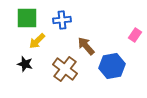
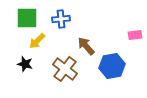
blue cross: moved 1 px left, 1 px up
pink rectangle: rotated 48 degrees clockwise
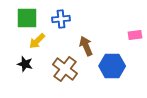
brown arrow: rotated 18 degrees clockwise
blue hexagon: rotated 10 degrees clockwise
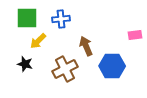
yellow arrow: moved 1 px right
brown cross: rotated 25 degrees clockwise
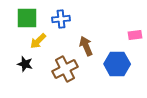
blue hexagon: moved 5 px right, 2 px up
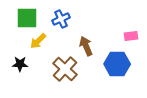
blue cross: rotated 18 degrees counterclockwise
pink rectangle: moved 4 px left, 1 px down
black star: moved 5 px left; rotated 14 degrees counterclockwise
brown cross: rotated 20 degrees counterclockwise
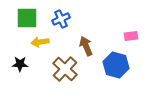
yellow arrow: moved 2 px right, 1 px down; rotated 36 degrees clockwise
blue hexagon: moved 1 px left, 1 px down; rotated 15 degrees clockwise
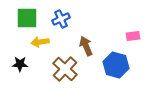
pink rectangle: moved 2 px right
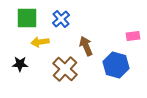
blue cross: rotated 18 degrees counterclockwise
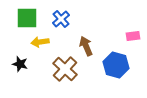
black star: rotated 14 degrees clockwise
